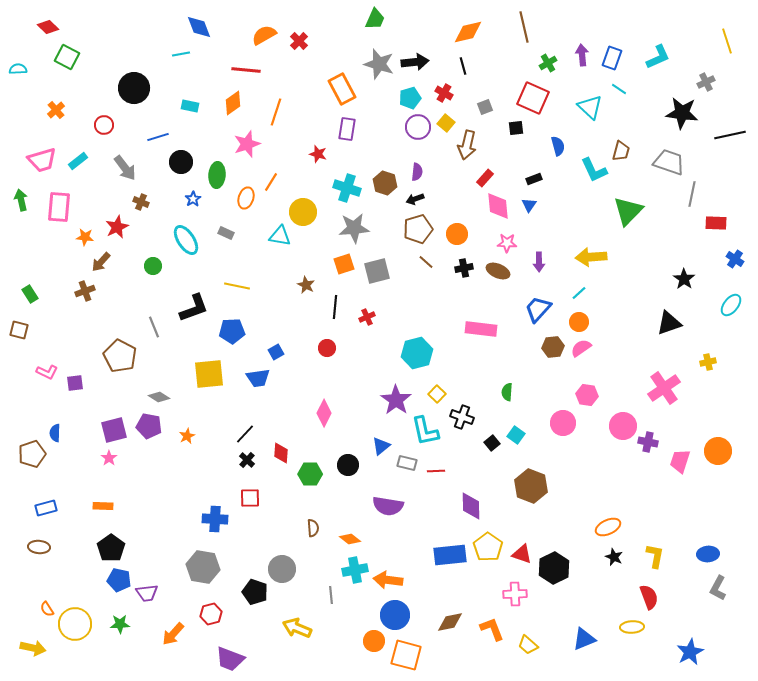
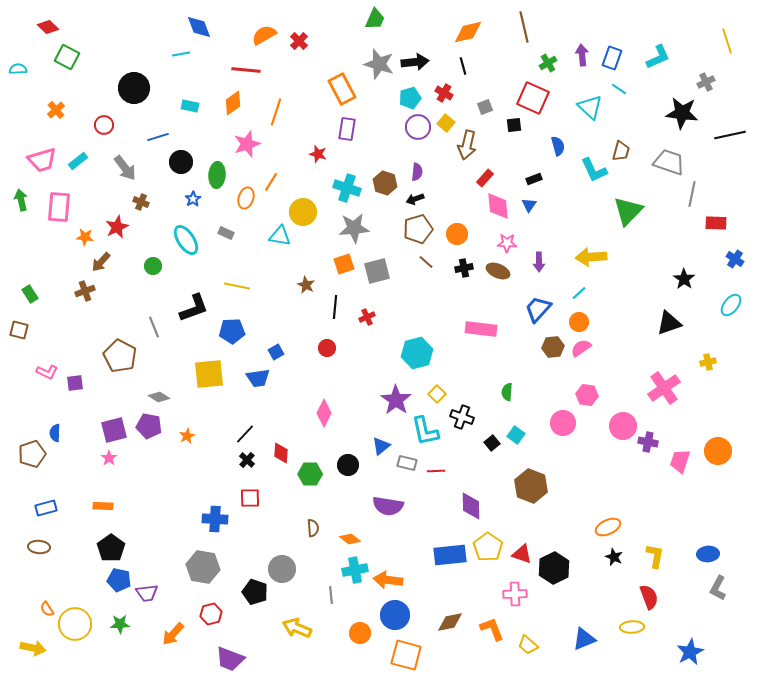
black square at (516, 128): moved 2 px left, 3 px up
orange circle at (374, 641): moved 14 px left, 8 px up
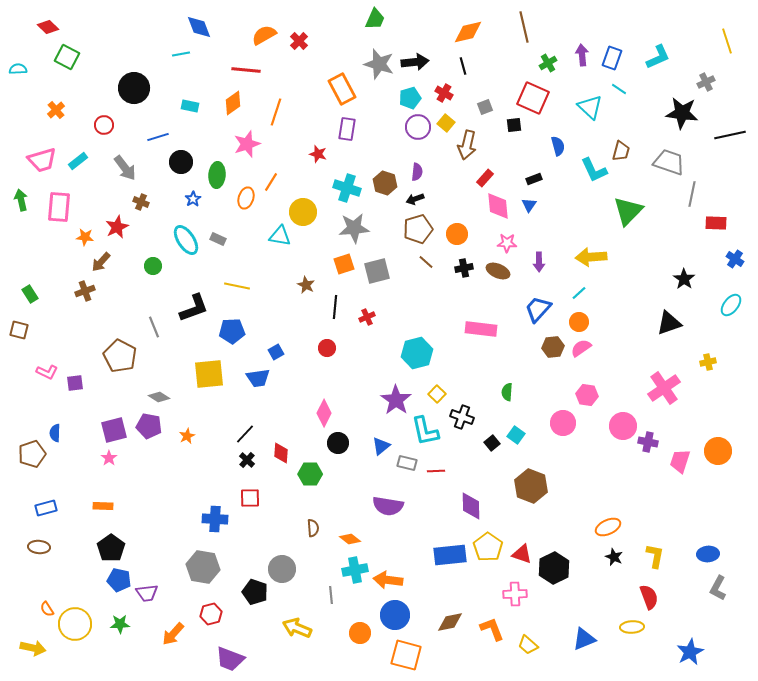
gray rectangle at (226, 233): moved 8 px left, 6 px down
black circle at (348, 465): moved 10 px left, 22 px up
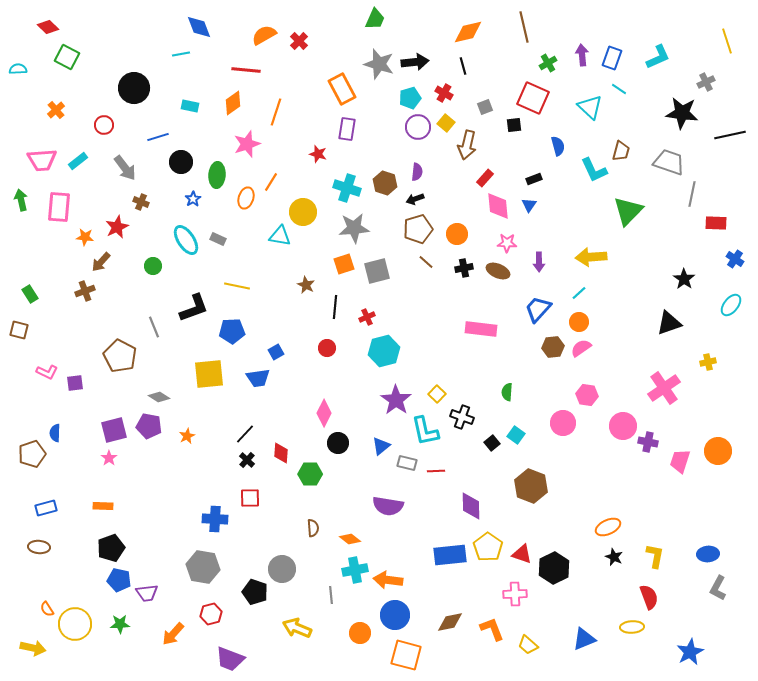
pink trapezoid at (42, 160): rotated 12 degrees clockwise
cyan hexagon at (417, 353): moved 33 px left, 2 px up
black pentagon at (111, 548): rotated 16 degrees clockwise
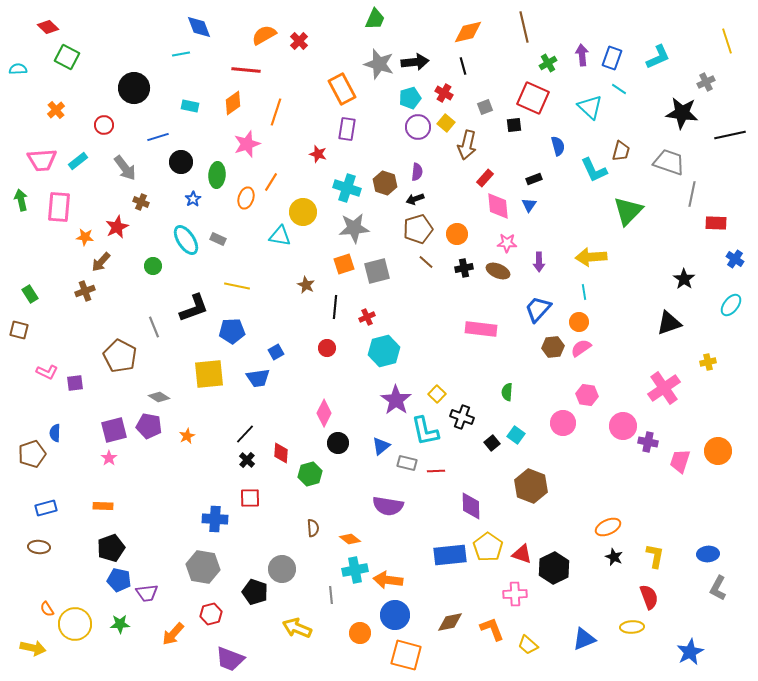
cyan line at (579, 293): moved 5 px right, 1 px up; rotated 56 degrees counterclockwise
green hexagon at (310, 474): rotated 15 degrees counterclockwise
